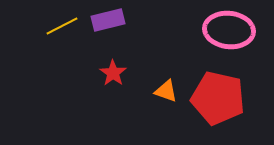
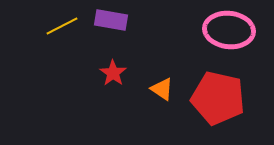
purple rectangle: moved 3 px right; rotated 24 degrees clockwise
orange triangle: moved 4 px left, 2 px up; rotated 15 degrees clockwise
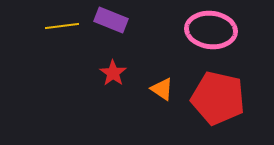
purple rectangle: rotated 12 degrees clockwise
yellow line: rotated 20 degrees clockwise
pink ellipse: moved 18 px left
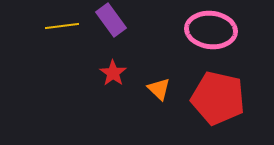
purple rectangle: rotated 32 degrees clockwise
orange triangle: moved 3 px left; rotated 10 degrees clockwise
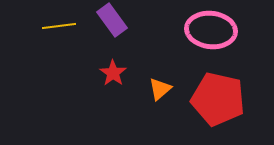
purple rectangle: moved 1 px right
yellow line: moved 3 px left
orange triangle: moved 1 px right; rotated 35 degrees clockwise
red pentagon: moved 1 px down
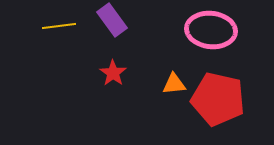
orange triangle: moved 14 px right, 5 px up; rotated 35 degrees clockwise
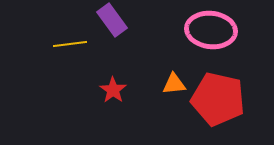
yellow line: moved 11 px right, 18 px down
red star: moved 17 px down
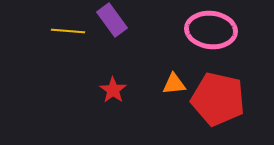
yellow line: moved 2 px left, 13 px up; rotated 12 degrees clockwise
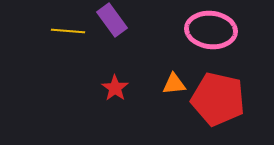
red star: moved 2 px right, 2 px up
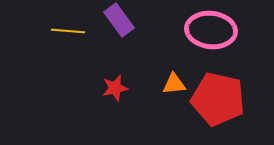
purple rectangle: moved 7 px right
red star: rotated 24 degrees clockwise
